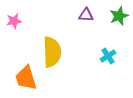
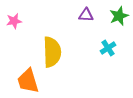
cyan cross: moved 8 px up
orange trapezoid: moved 2 px right, 3 px down
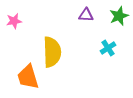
orange trapezoid: moved 4 px up
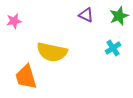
purple triangle: rotated 21 degrees clockwise
cyan cross: moved 5 px right
yellow semicircle: rotated 104 degrees clockwise
orange trapezoid: moved 2 px left
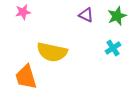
green star: moved 2 px left
pink star: moved 9 px right, 9 px up
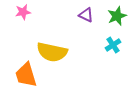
cyan cross: moved 3 px up
orange trapezoid: moved 2 px up
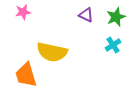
green star: moved 1 px left, 1 px down
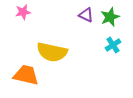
green star: moved 6 px left
orange trapezoid: rotated 120 degrees clockwise
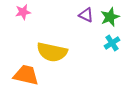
cyan cross: moved 1 px left, 2 px up
